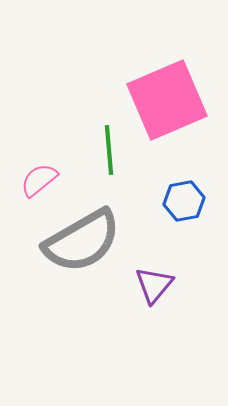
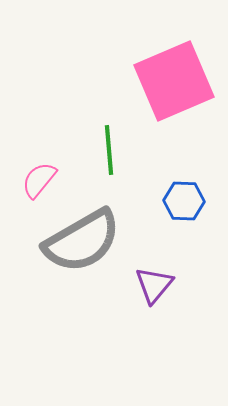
pink square: moved 7 px right, 19 px up
pink semicircle: rotated 12 degrees counterclockwise
blue hexagon: rotated 12 degrees clockwise
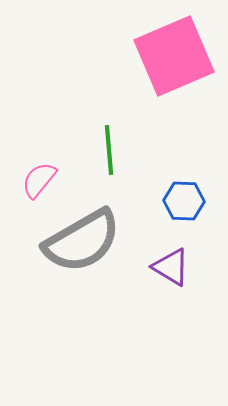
pink square: moved 25 px up
purple triangle: moved 17 px right, 18 px up; rotated 39 degrees counterclockwise
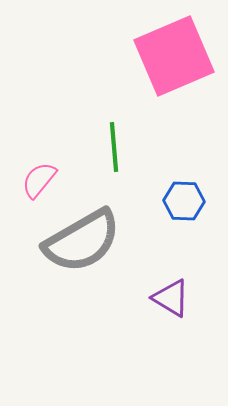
green line: moved 5 px right, 3 px up
purple triangle: moved 31 px down
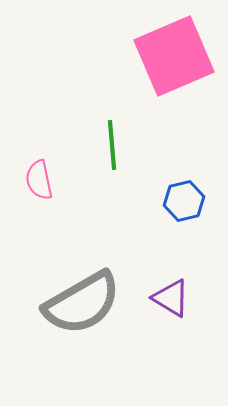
green line: moved 2 px left, 2 px up
pink semicircle: rotated 51 degrees counterclockwise
blue hexagon: rotated 15 degrees counterclockwise
gray semicircle: moved 62 px down
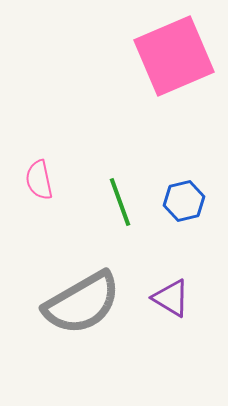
green line: moved 8 px right, 57 px down; rotated 15 degrees counterclockwise
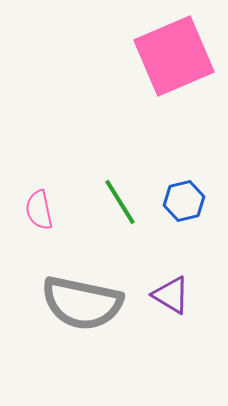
pink semicircle: moved 30 px down
green line: rotated 12 degrees counterclockwise
purple triangle: moved 3 px up
gray semicircle: rotated 42 degrees clockwise
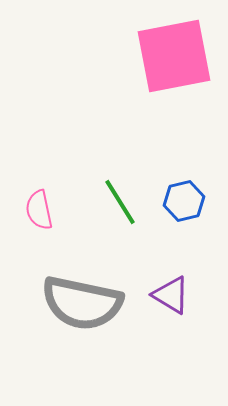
pink square: rotated 12 degrees clockwise
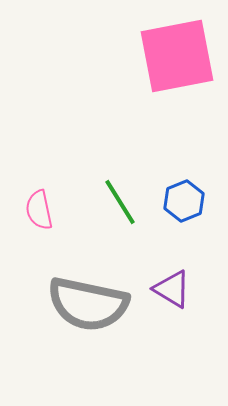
pink square: moved 3 px right
blue hexagon: rotated 9 degrees counterclockwise
purple triangle: moved 1 px right, 6 px up
gray semicircle: moved 6 px right, 1 px down
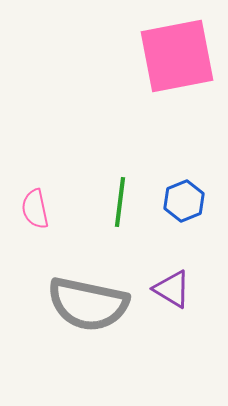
green line: rotated 39 degrees clockwise
pink semicircle: moved 4 px left, 1 px up
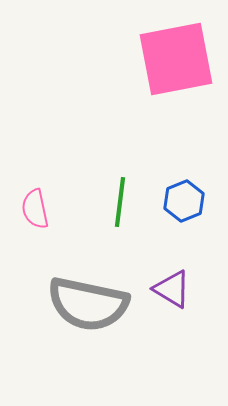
pink square: moved 1 px left, 3 px down
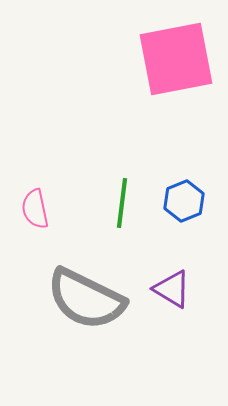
green line: moved 2 px right, 1 px down
gray semicircle: moved 2 px left, 5 px up; rotated 14 degrees clockwise
